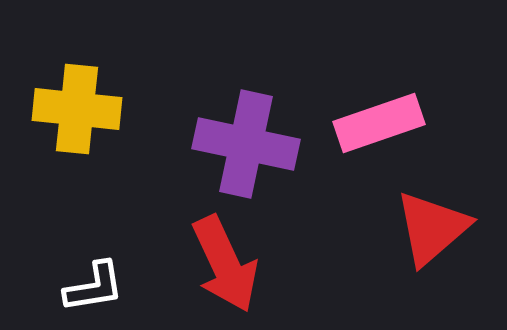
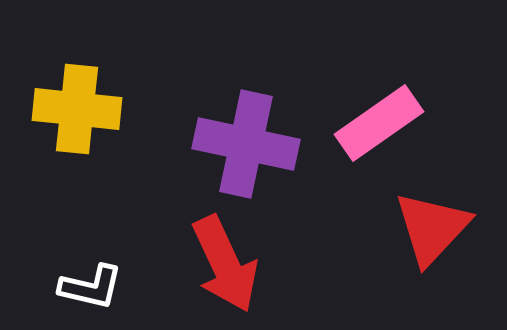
pink rectangle: rotated 16 degrees counterclockwise
red triangle: rotated 6 degrees counterclockwise
white L-shape: moved 3 px left; rotated 22 degrees clockwise
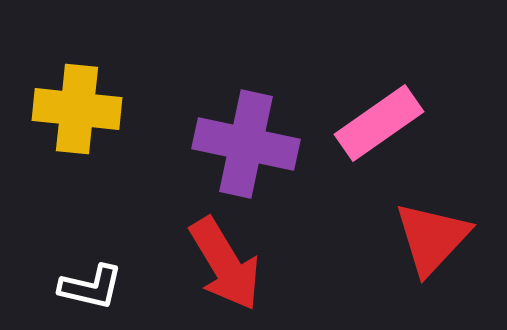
red triangle: moved 10 px down
red arrow: rotated 6 degrees counterclockwise
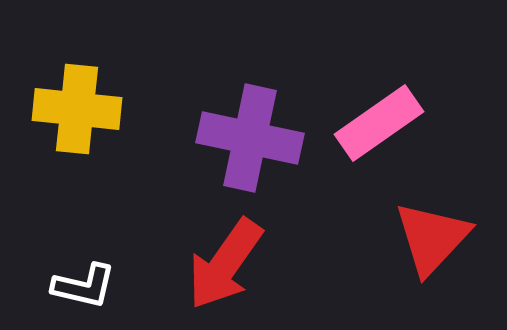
purple cross: moved 4 px right, 6 px up
red arrow: rotated 66 degrees clockwise
white L-shape: moved 7 px left, 1 px up
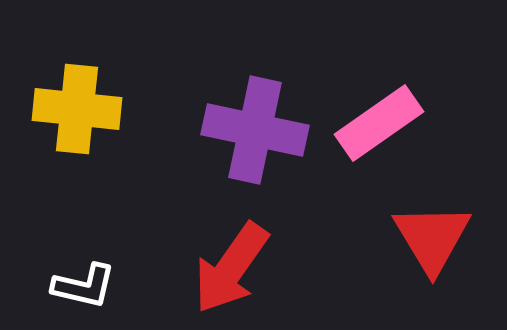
purple cross: moved 5 px right, 8 px up
red triangle: rotated 14 degrees counterclockwise
red arrow: moved 6 px right, 4 px down
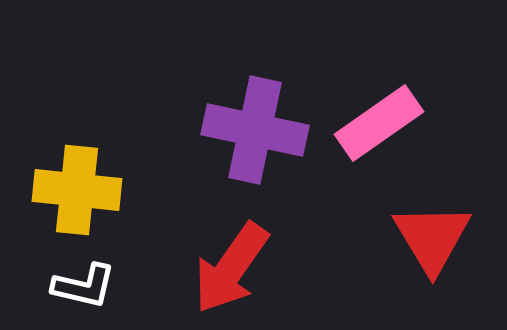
yellow cross: moved 81 px down
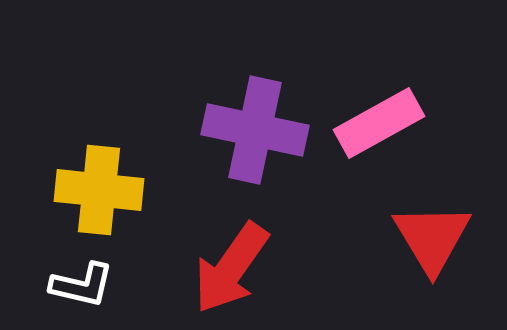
pink rectangle: rotated 6 degrees clockwise
yellow cross: moved 22 px right
white L-shape: moved 2 px left, 1 px up
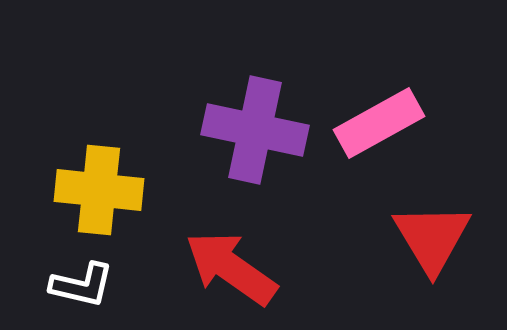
red arrow: rotated 90 degrees clockwise
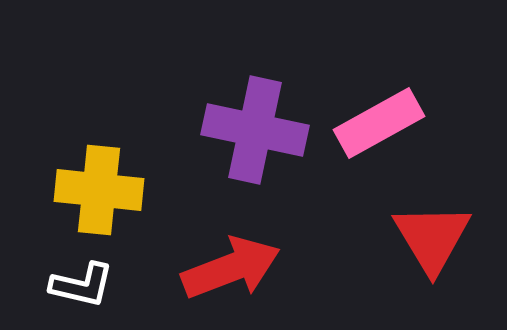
red arrow: rotated 124 degrees clockwise
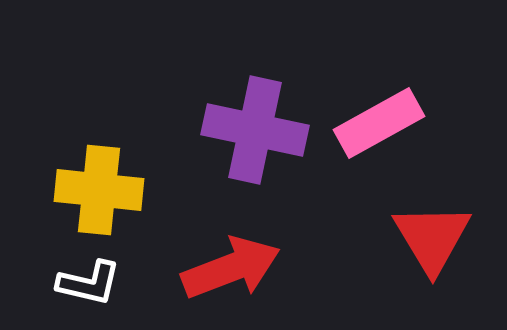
white L-shape: moved 7 px right, 2 px up
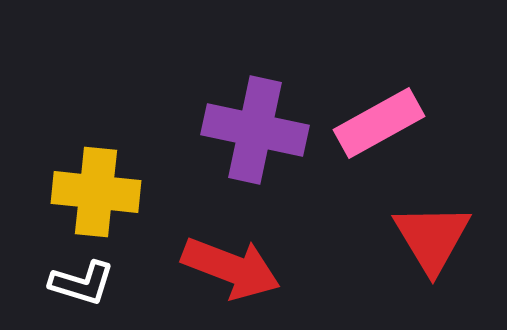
yellow cross: moved 3 px left, 2 px down
red arrow: rotated 42 degrees clockwise
white L-shape: moved 7 px left; rotated 4 degrees clockwise
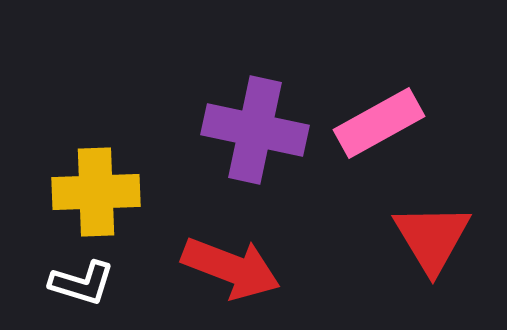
yellow cross: rotated 8 degrees counterclockwise
